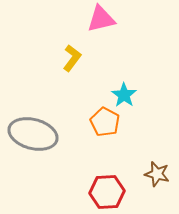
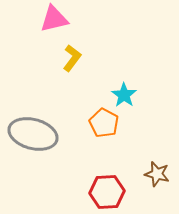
pink triangle: moved 47 px left
orange pentagon: moved 1 px left, 1 px down
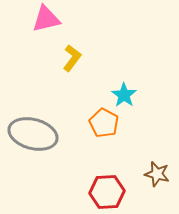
pink triangle: moved 8 px left
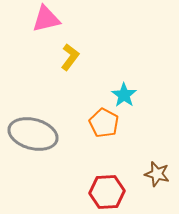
yellow L-shape: moved 2 px left, 1 px up
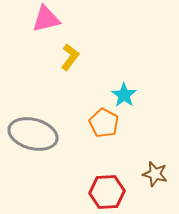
brown star: moved 2 px left
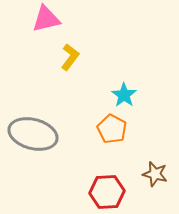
orange pentagon: moved 8 px right, 6 px down
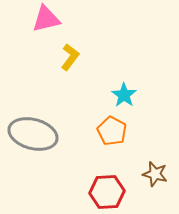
orange pentagon: moved 2 px down
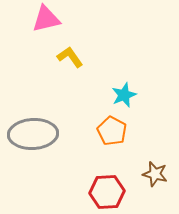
yellow L-shape: rotated 72 degrees counterclockwise
cyan star: rotated 15 degrees clockwise
gray ellipse: rotated 18 degrees counterclockwise
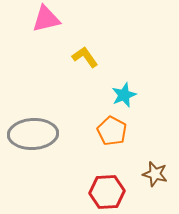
yellow L-shape: moved 15 px right
